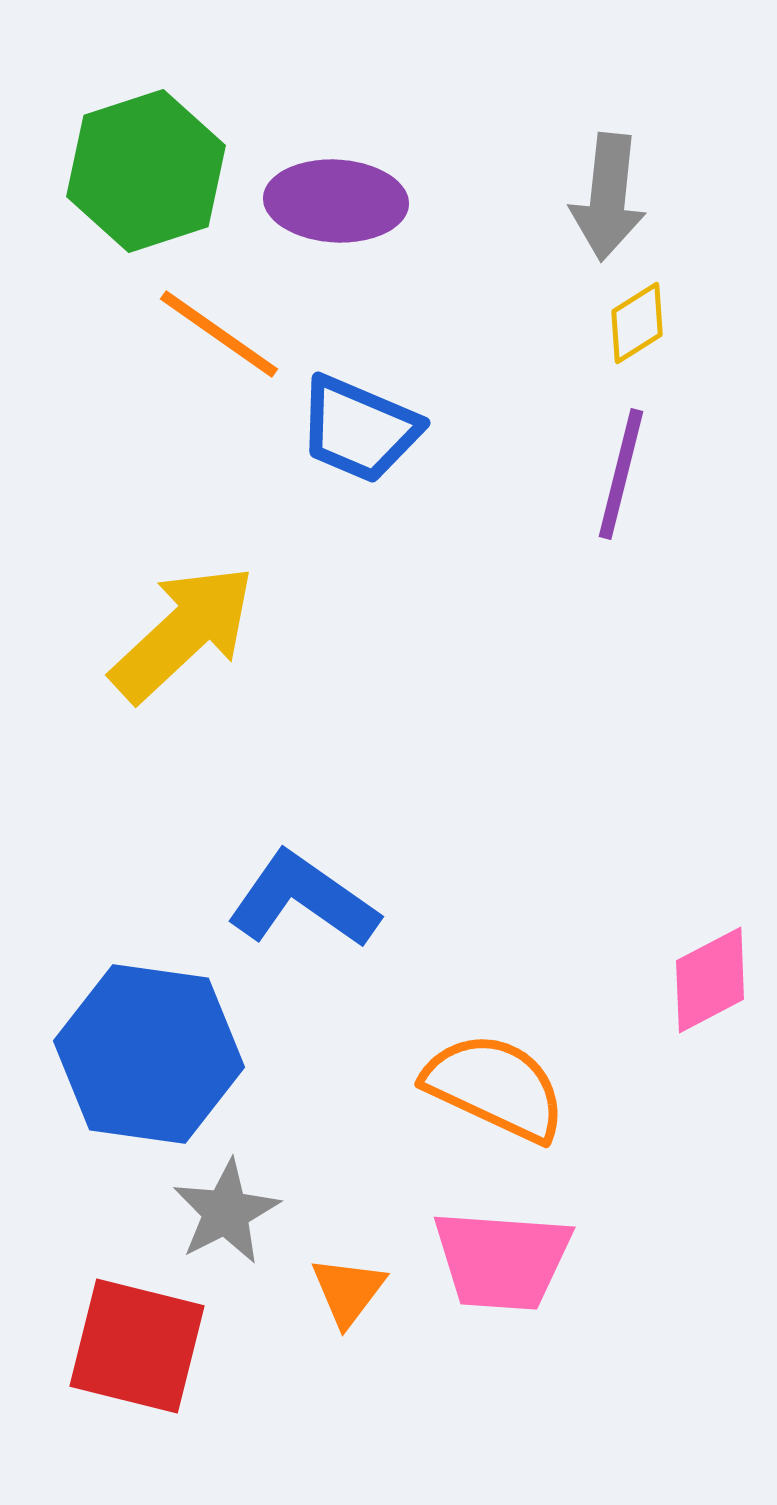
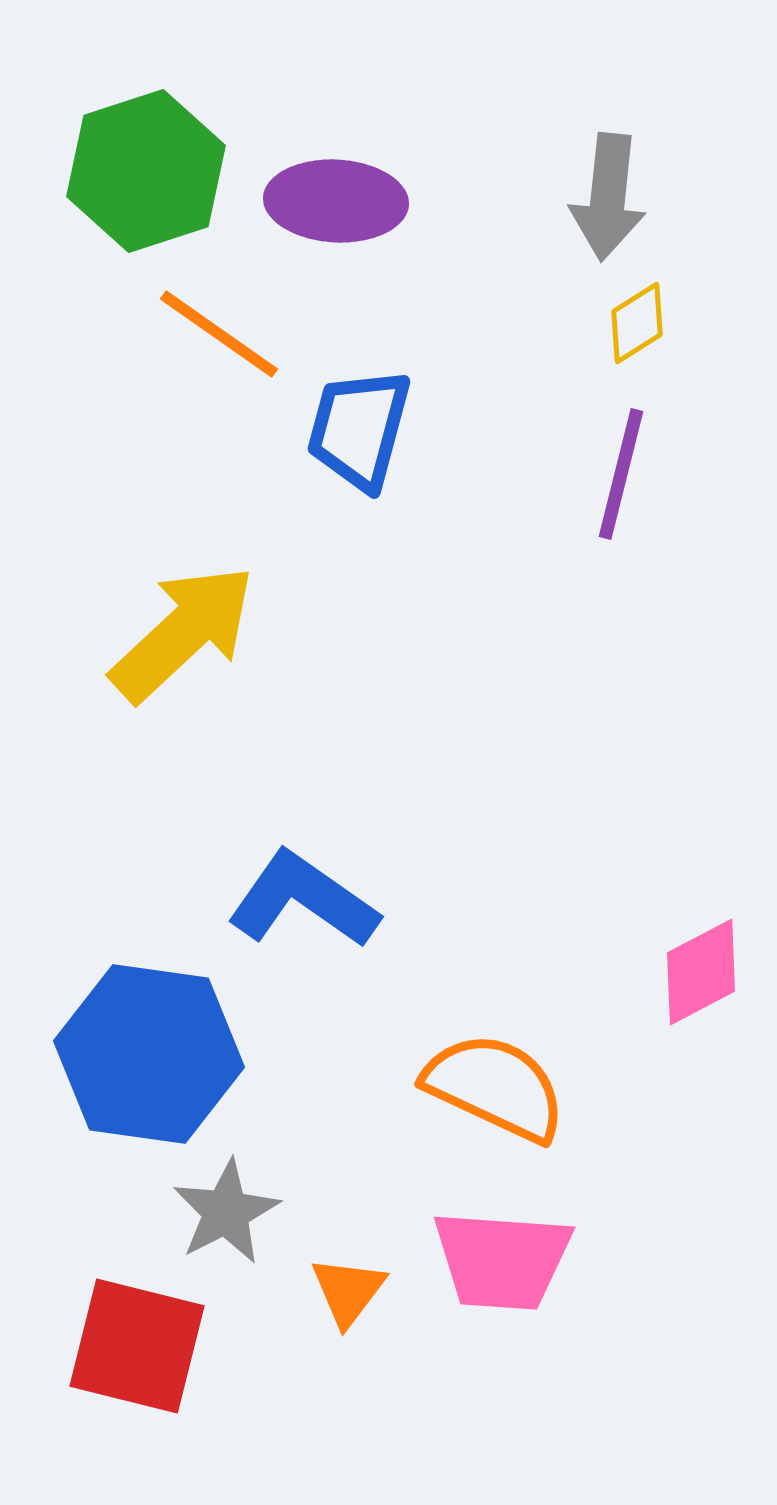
blue trapezoid: rotated 82 degrees clockwise
pink diamond: moved 9 px left, 8 px up
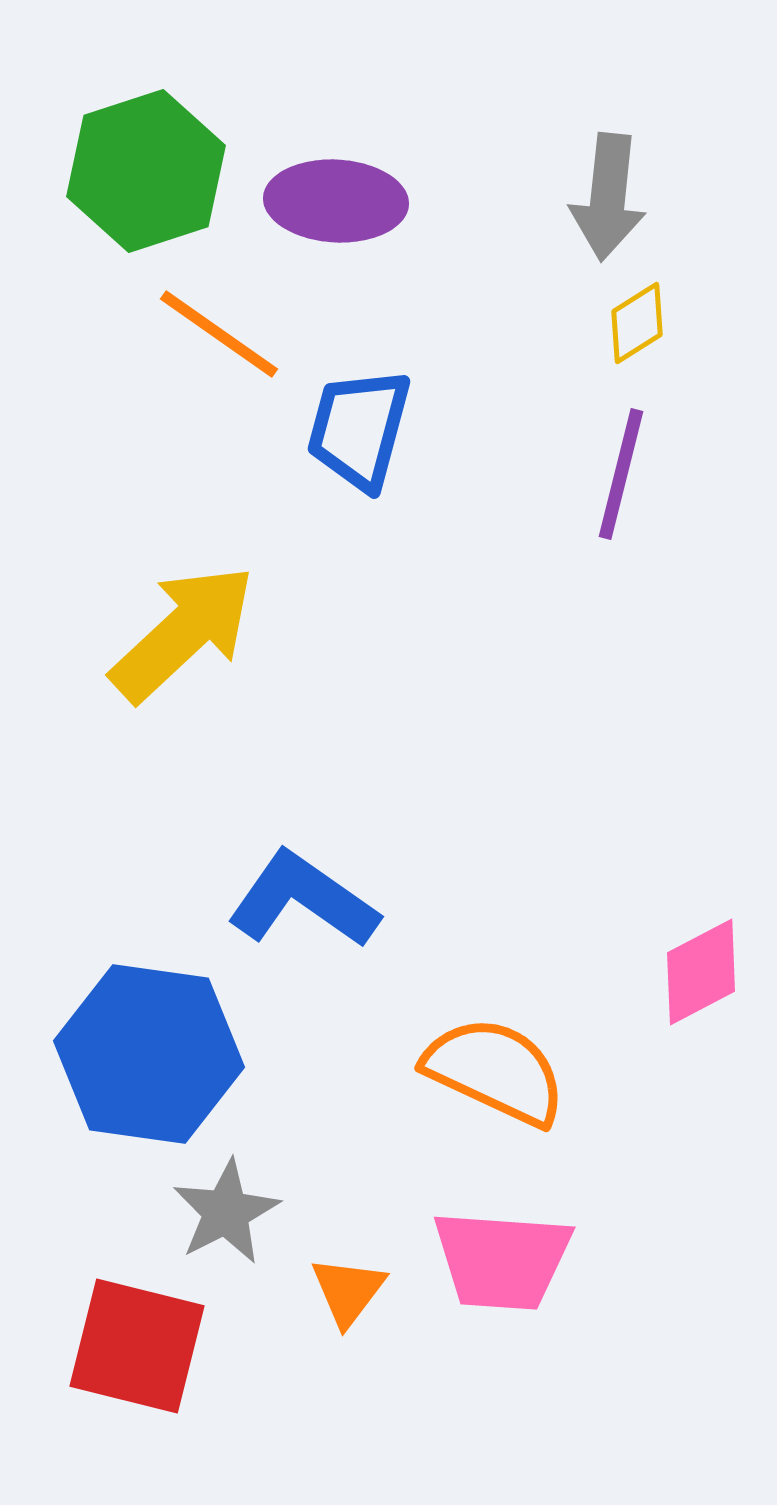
orange semicircle: moved 16 px up
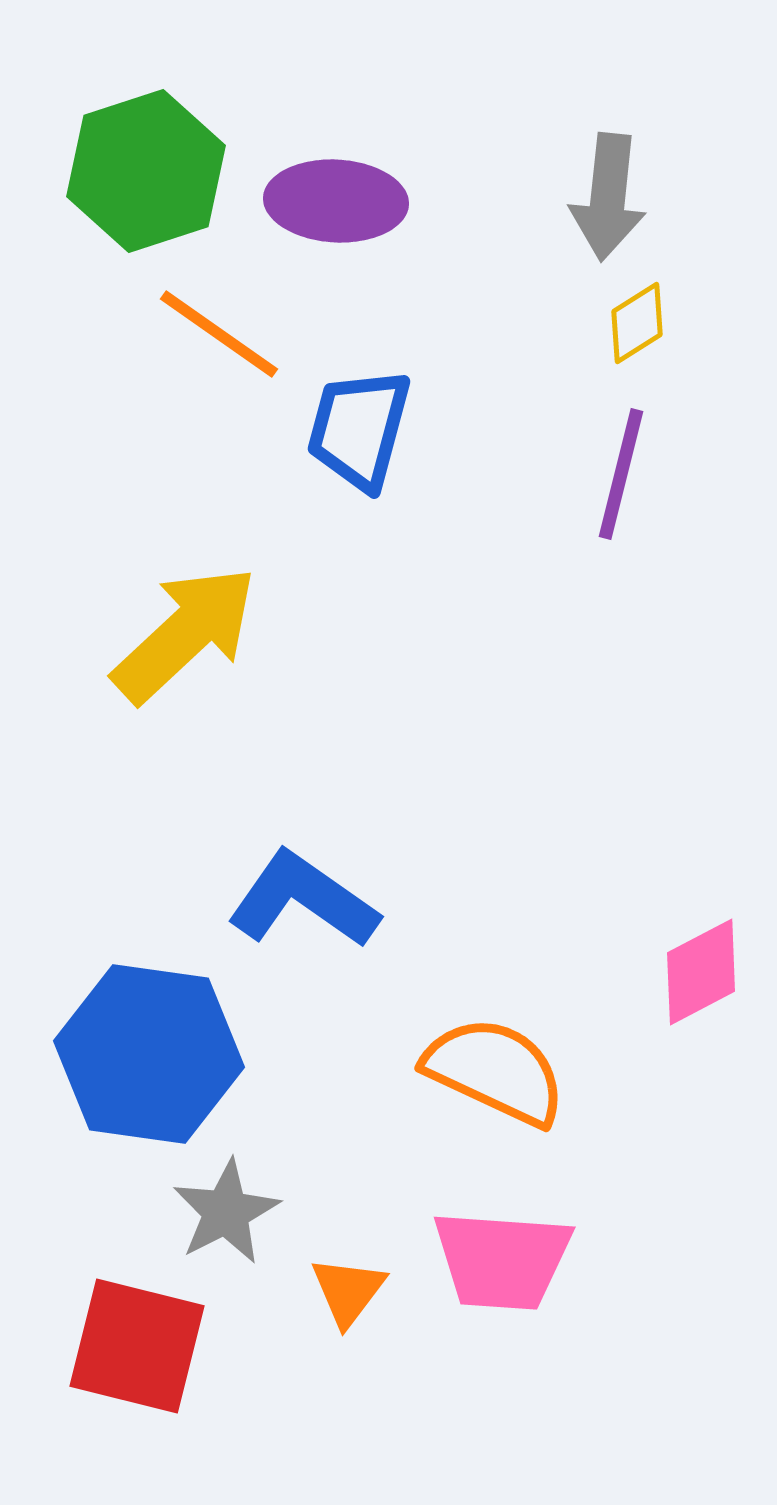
yellow arrow: moved 2 px right, 1 px down
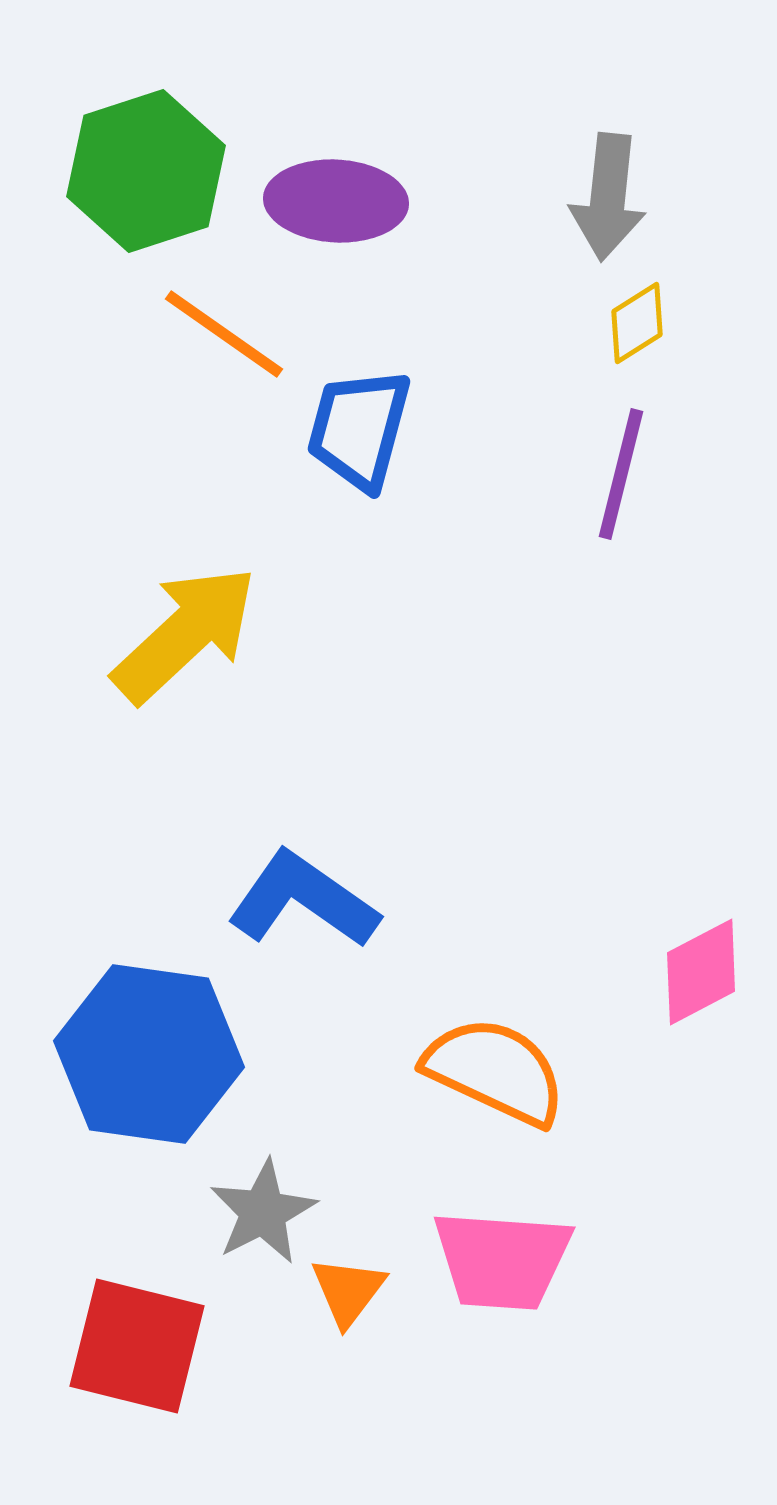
orange line: moved 5 px right
gray star: moved 37 px right
